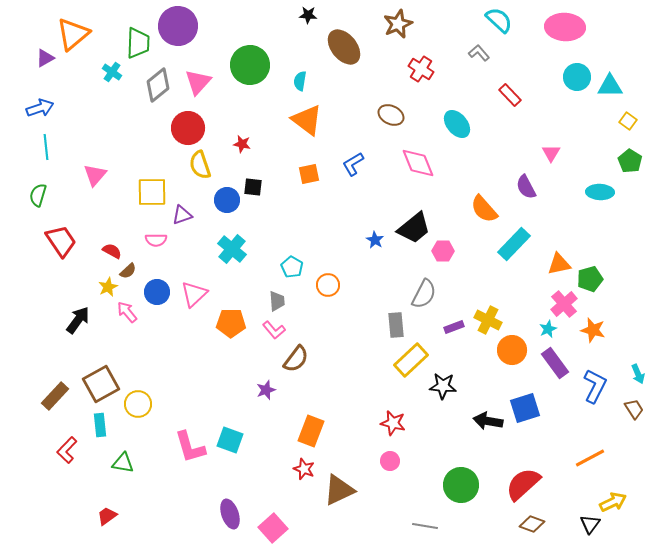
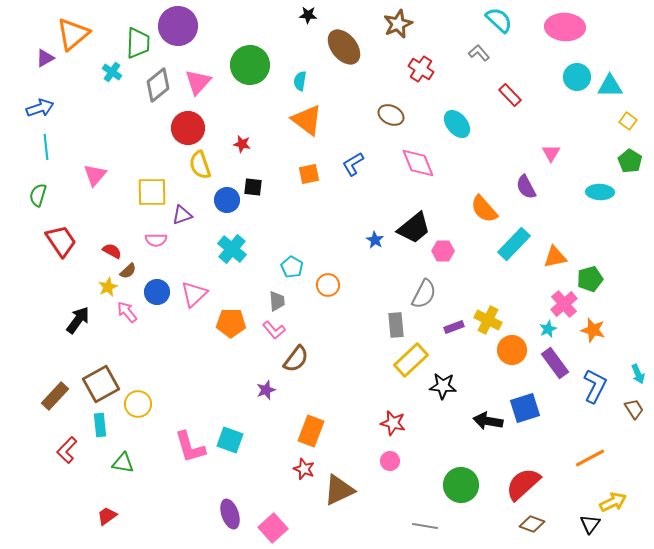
orange triangle at (559, 264): moved 4 px left, 7 px up
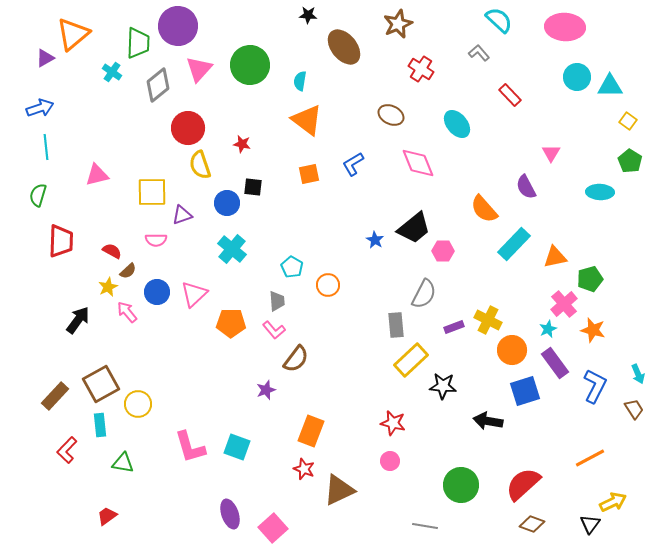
pink triangle at (198, 82): moved 1 px right, 13 px up
pink triangle at (95, 175): moved 2 px right; rotated 35 degrees clockwise
blue circle at (227, 200): moved 3 px down
red trapezoid at (61, 241): rotated 36 degrees clockwise
blue square at (525, 408): moved 17 px up
cyan square at (230, 440): moved 7 px right, 7 px down
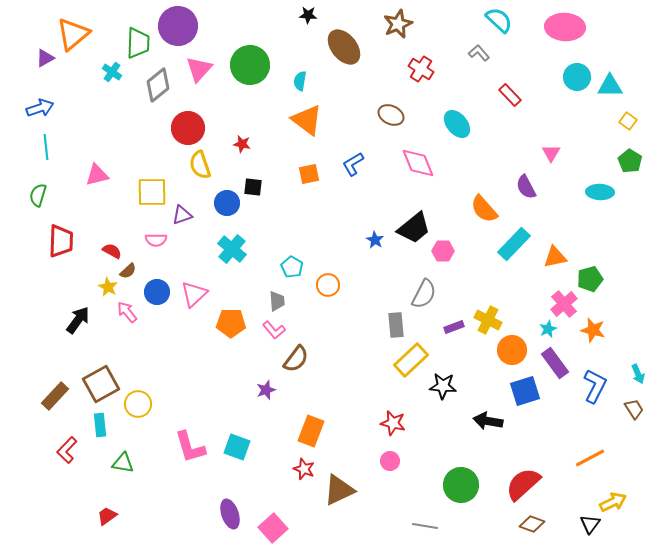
yellow star at (108, 287): rotated 18 degrees counterclockwise
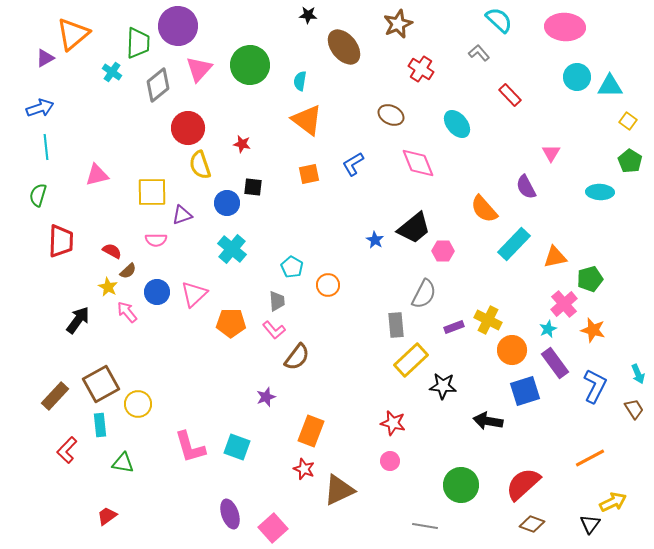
brown semicircle at (296, 359): moved 1 px right, 2 px up
purple star at (266, 390): moved 7 px down
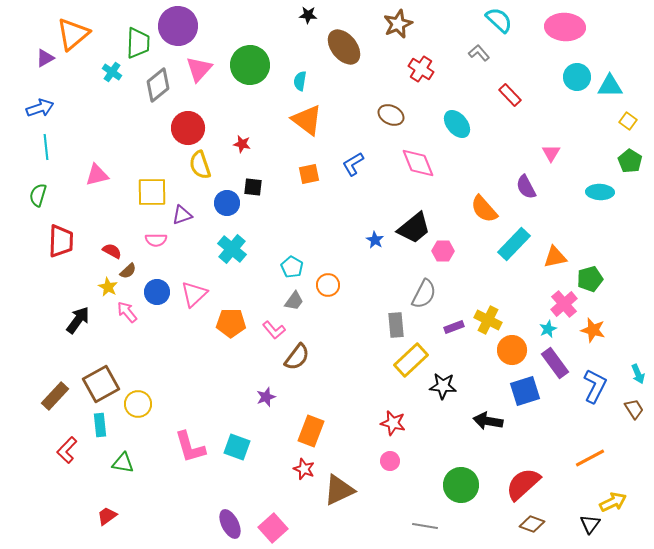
gray trapezoid at (277, 301): moved 17 px right; rotated 40 degrees clockwise
purple ellipse at (230, 514): moved 10 px down; rotated 8 degrees counterclockwise
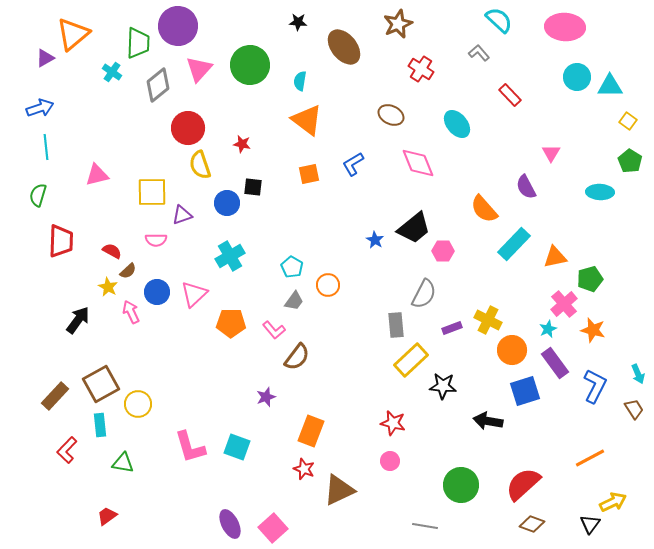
black star at (308, 15): moved 10 px left, 7 px down
cyan cross at (232, 249): moved 2 px left, 7 px down; rotated 20 degrees clockwise
pink arrow at (127, 312): moved 4 px right; rotated 15 degrees clockwise
purple rectangle at (454, 327): moved 2 px left, 1 px down
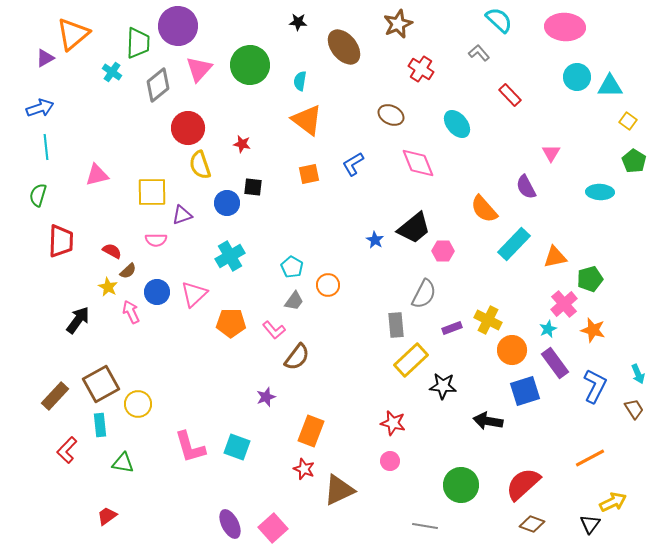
green pentagon at (630, 161): moved 4 px right
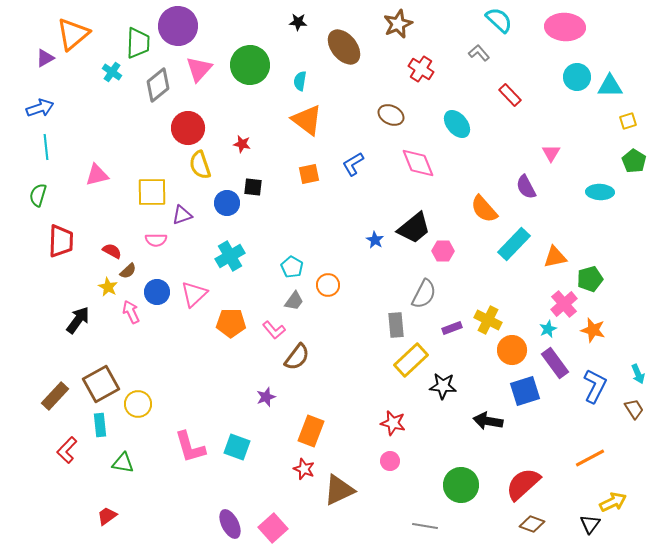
yellow square at (628, 121): rotated 36 degrees clockwise
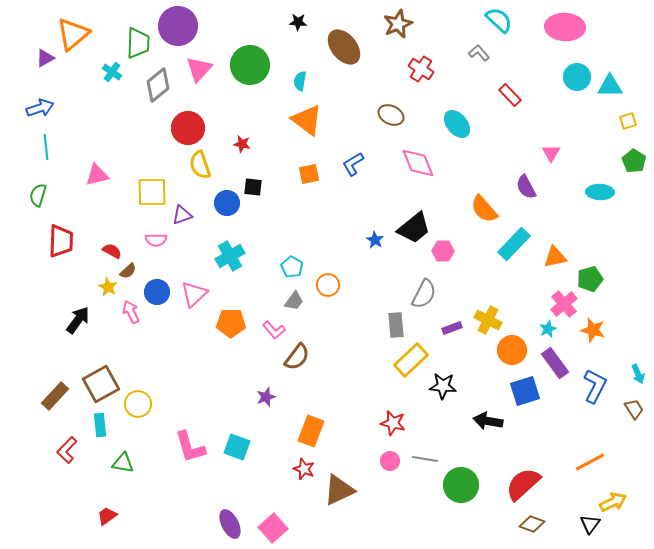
orange line at (590, 458): moved 4 px down
gray line at (425, 526): moved 67 px up
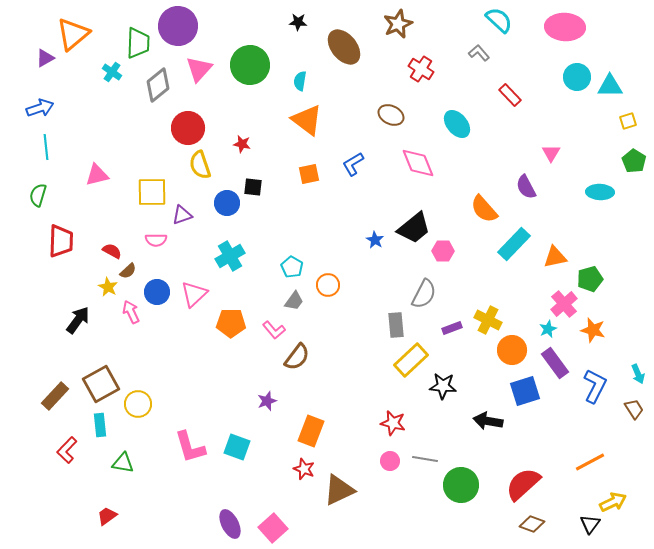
purple star at (266, 397): moved 1 px right, 4 px down
